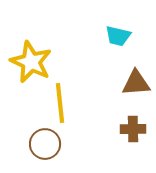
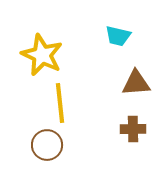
yellow star: moved 11 px right, 7 px up
brown circle: moved 2 px right, 1 px down
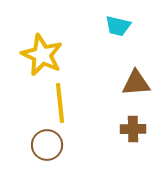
cyan trapezoid: moved 10 px up
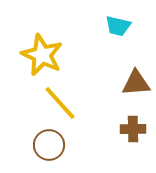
yellow line: rotated 36 degrees counterclockwise
brown circle: moved 2 px right
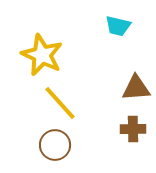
brown triangle: moved 5 px down
brown circle: moved 6 px right
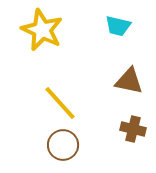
yellow star: moved 25 px up
brown triangle: moved 7 px left, 7 px up; rotated 16 degrees clockwise
brown cross: rotated 15 degrees clockwise
brown circle: moved 8 px right
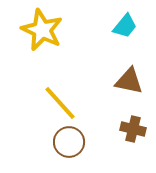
cyan trapezoid: moved 7 px right; rotated 64 degrees counterclockwise
brown circle: moved 6 px right, 3 px up
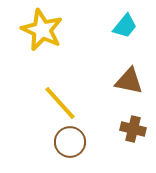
brown circle: moved 1 px right
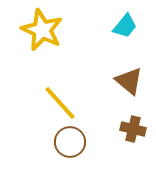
brown triangle: rotated 28 degrees clockwise
